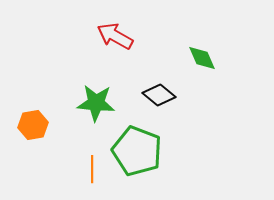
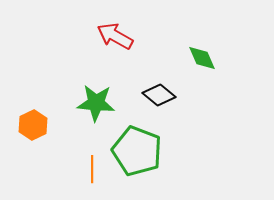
orange hexagon: rotated 16 degrees counterclockwise
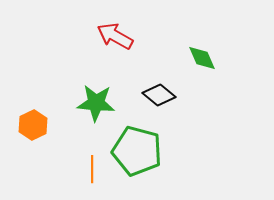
green pentagon: rotated 6 degrees counterclockwise
